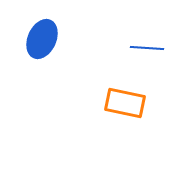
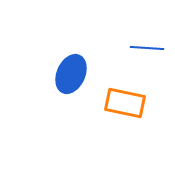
blue ellipse: moved 29 px right, 35 px down
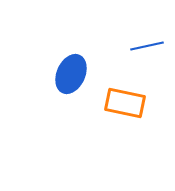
blue line: moved 2 px up; rotated 16 degrees counterclockwise
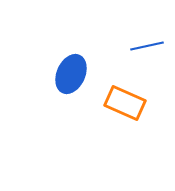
orange rectangle: rotated 12 degrees clockwise
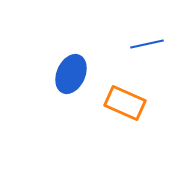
blue line: moved 2 px up
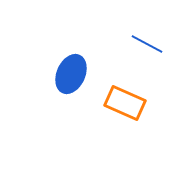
blue line: rotated 40 degrees clockwise
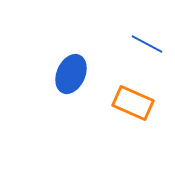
orange rectangle: moved 8 px right
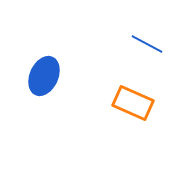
blue ellipse: moved 27 px left, 2 px down
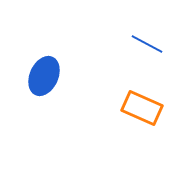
orange rectangle: moved 9 px right, 5 px down
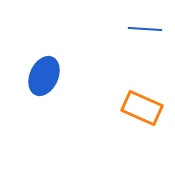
blue line: moved 2 px left, 15 px up; rotated 24 degrees counterclockwise
